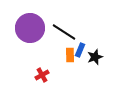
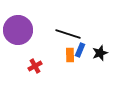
purple circle: moved 12 px left, 2 px down
black line: moved 4 px right, 2 px down; rotated 15 degrees counterclockwise
black star: moved 5 px right, 4 px up
red cross: moved 7 px left, 9 px up
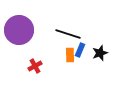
purple circle: moved 1 px right
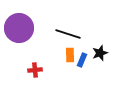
purple circle: moved 2 px up
blue rectangle: moved 2 px right, 10 px down
red cross: moved 4 px down; rotated 24 degrees clockwise
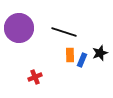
black line: moved 4 px left, 2 px up
red cross: moved 7 px down; rotated 16 degrees counterclockwise
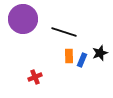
purple circle: moved 4 px right, 9 px up
orange rectangle: moved 1 px left, 1 px down
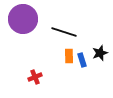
blue rectangle: rotated 40 degrees counterclockwise
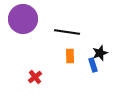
black line: moved 3 px right; rotated 10 degrees counterclockwise
orange rectangle: moved 1 px right
blue rectangle: moved 11 px right, 5 px down
red cross: rotated 16 degrees counterclockwise
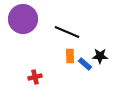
black line: rotated 15 degrees clockwise
black star: moved 3 px down; rotated 21 degrees clockwise
blue rectangle: moved 8 px left, 1 px up; rotated 32 degrees counterclockwise
red cross: rotated 24 degrees clockwise
